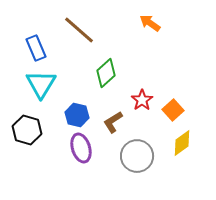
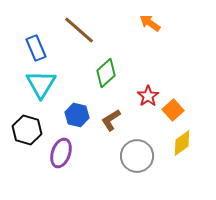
red star: moved 6 px right, 4 px up
brown L-shape: moved 2 px left, 2 px up
purple ellipse: moved 20 px left, 5 px down; rotated 36 degrees clockwise
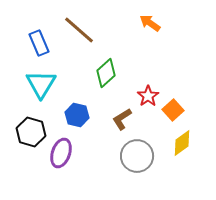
blue rectangle: moved 3 px right, 5 px up
brown L-shape: moved 11 px right, 1 px up
black hexagon: moved 4 px right, 2 px down
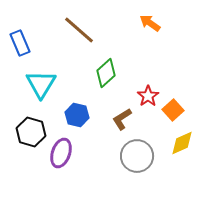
blue rectangle: moved 19 px left
yellow diamond: rotated 12 degrees clockwise
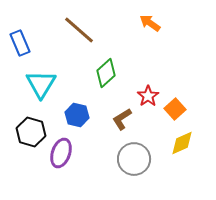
orange square: moved 2 px right, 1 px up
gray circle: moved 3 px left, 3 px down
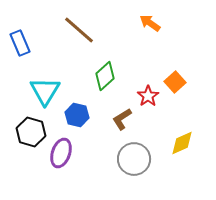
green diamond: moved 1 px left, 3 px down
cyan triangle: moved 4 px right, 7 px down
orange square: moved 27 px up
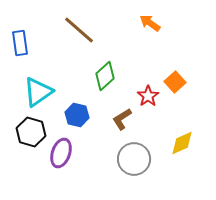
blue rectangle: rotated 15 degrees clockwise
cyan triangle: moved 7 px left, 1 px down; rotated 24 degrees clockwise
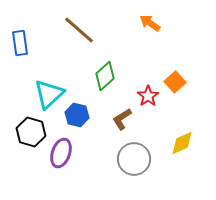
cyan triangle: moved 11 px right, 2 px down; rotated 8 degrees counterclockwise
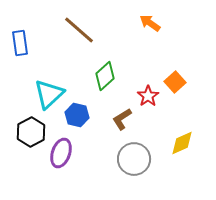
black hexagon: rotated 16 degrees clockwise
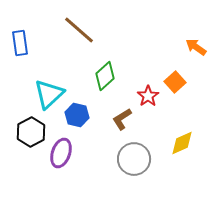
orange arrow: moved 46 px right, 24 px down
